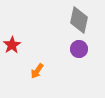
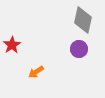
gray diamond: moved 4 px right
orange arrow: moved 1 px left, 1 px down; rotated 21 degrees clockwise
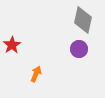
orange arrow: moved 2 px down; rotated 147 degrees clockwise
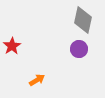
red star: moved 1 px down
orange arrow: moved 1 px right, 6 px down; rotated 35 degrees clockwise
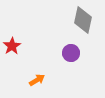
purple circle: moved 8 px left, 4 px down
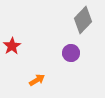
gray diamond: rotated 32 degrees clockwise
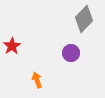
gray diamond: moved 1 px right, 1 px up
orange arrow: rotated 77 degrees counterclockwise
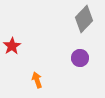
purple circle: moved 9 px right, 5 px down
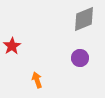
gray diamond: rotated 24 degrees clockwise
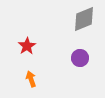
red star: moved 15 px right
orange arrow: moved 6 px left, 1 px up
